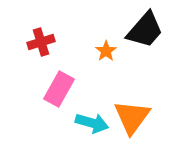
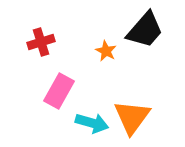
orange star: rotated 10 degrees counterclockwise
pink rectangle: moved 2 px down
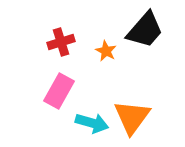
red cross: moved 20 px right
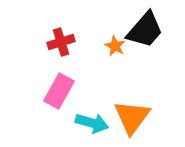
orange star: moved 9 px right, 5 px up
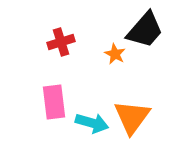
orange star: moved 8 px down
pink rectangle: moved 5 px left, 11 px down; rotated 36 degrees counterclockwise
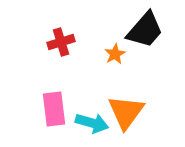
orange star: rotated 15 degrees clockwise
pink rectangle: moved 7 px down
orange triangle: moved 6 px left, 5 px up
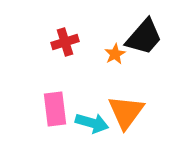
black trapezoid: moved 1 px left, 7 px down
red cross: moved 4 px right
pink rectangle: moved 1 px right
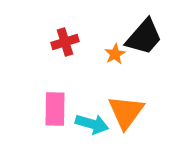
pink rectangle: rotated 8 degrees clockwise
cyan arrow: moved 1 px down
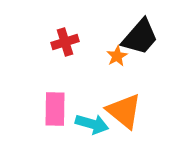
black trapezoid: moved 4 px left
orange star: moved 2 px right, 2 px down
orange triangle: moved 2 px left, 1 px up; rotated 27 degrees counterclockwise
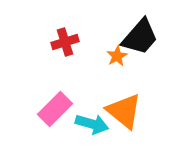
pink rectangle: rotated 44 degrees clockwise
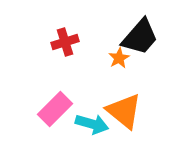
orange star: moved 2 px right, 2 px down
